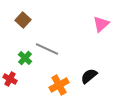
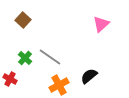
gray line: moved 3 px right, 8 px down; rotated 10 degrees clockwise
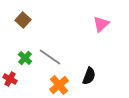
black semicircle: rotated 150 degrees clockwise
orange cross: rotated 12 degrees counterclockwise
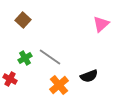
green cross: rotated 16 degrees clockwise
black semicircle: rotated 48 degrees clockwise
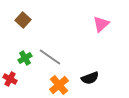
black semicircle: moved 1 px right, 2 px down
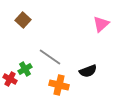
green cross: moved 11 px down
black semicircle: moved 2 px left, 7 px up
orange cross: rotated 36 degrees counterclockwise
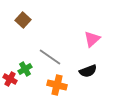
pink triangle: moved 9 px left, 15 px down
orange cross: moved 2 px left
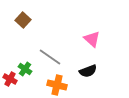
pink triangle: rotated 36 degrees counterclockwise
green cross: rotated 24 degrees counterclockwise
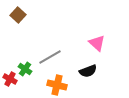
brown square: moved 5 px left, 5 px up
pink triangle: moved 5 px right, 4 px down
gray line: rotated 65 degrees counterclockwise
